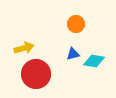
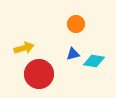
red circle: moved 3 px right
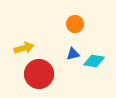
orange circle: moved 1 px left
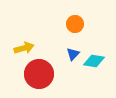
blue triangle: rotated 32 degrees counterclockwise
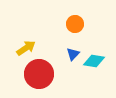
yellow arrow: moved 2 px right; rotated 18 degrees counterclockwise
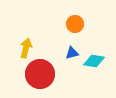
yellow arrow: rotated 42 degrees counterclockwise
blue triangle: moved 1 px left, 1 px up; rotated 32 degrees clockwise
red circle: moved 1 px right
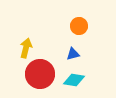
orange circle: moved 4 px right, 2 px down
blue triangle: moved 1 px right, 1 px down
cyan diamond: moved 20 px left, 19 px down
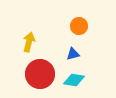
yellow arrow: moved 3 px right, 6 px up
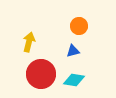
blue triangle: moved 3 px up
red circle: moved 1 px right
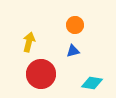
orange circle: moved 4 px left, 1 px up
cyan diamond: moved 18 px right, 3 px down
